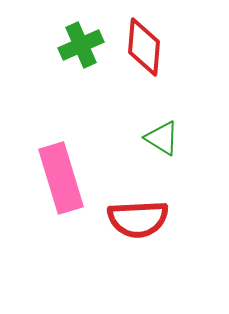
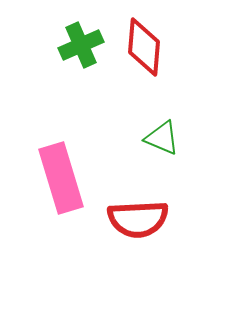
green triangle: rotated 9 degrees counterclockwise
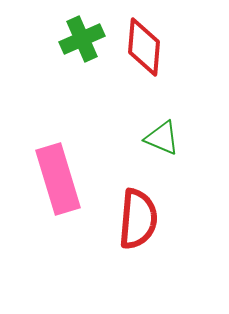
green cross: moved 1 px right, 6 px up
pink rectangle: moved 3 px left, 1 px down
red semicircle: rotated 82 degrees counterclockwise
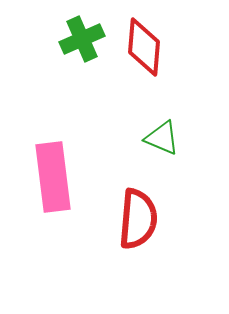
pink rectangle: moved 5 px left, 2 px up; rotated 10 degrees clockwise
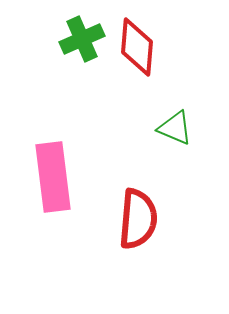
red diamond: moved 7 px left
green triangle: moved 13 px right, 10 px up
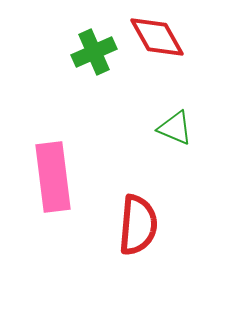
green cross: moved 12 px right, 13 px down
red diamond: moved 20 px right, 10 px up; rotated 34 degrees counterclockwise
red semicircle: moved 6 px down
